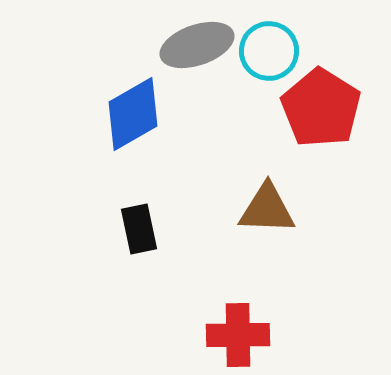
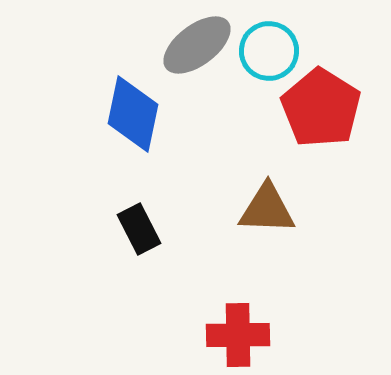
gray ellipse: rotated 18 degrees counterclockwise
blue diamond: rotated 48 degrees counterclockwise
black rectangle: rotated 15 degrees counterclockwise
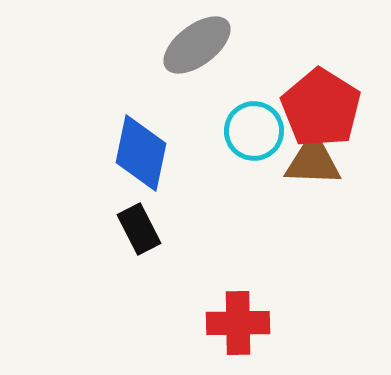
cyan circle: moved 15 px left, 80 px down
blue diamond: moved 8 px right, 39 px down
brown triangle: moved 46 px right, 48 px up
red cross: moved 12 px up
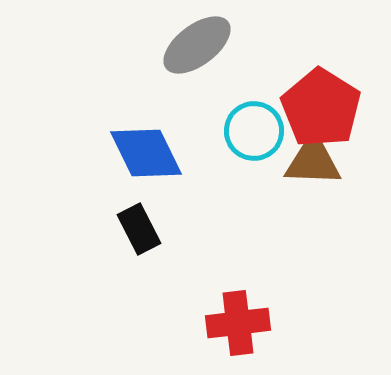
blue diamond: moved 5 px right; rotated 38 degrees counterclockwise
red cross: rotated 6 degrees counterclockwise
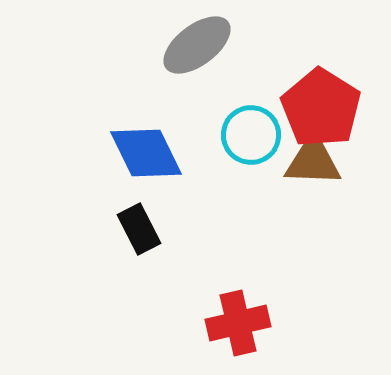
cyan circle: moved 3 px left, 4 px down
red cross: rotated 6 degrees counterclockwise
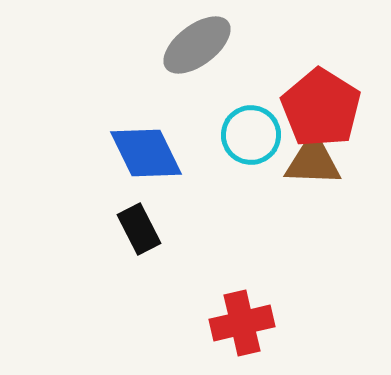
red cross: moved 4 px right
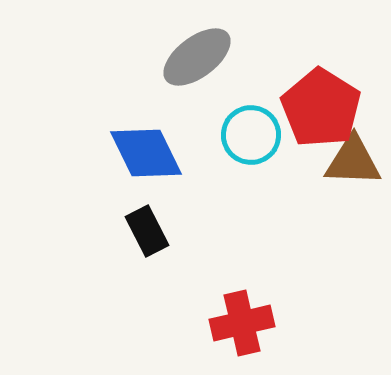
gray ellipse: moved 12 px down
brown triangle: moved 40 px right
black rectangle: moved 8 px right, 2 px down
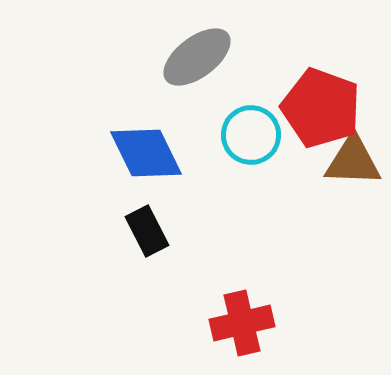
red pentagon: rotated 12 degrees counterclockwise
